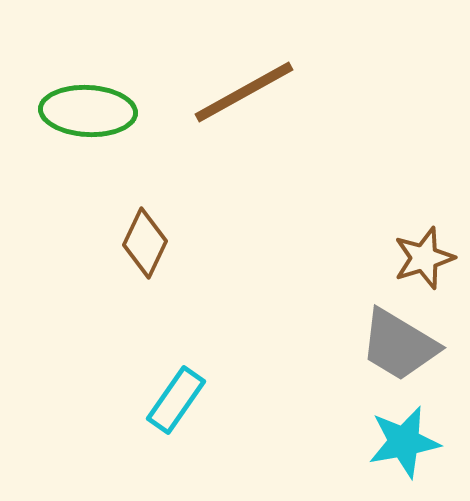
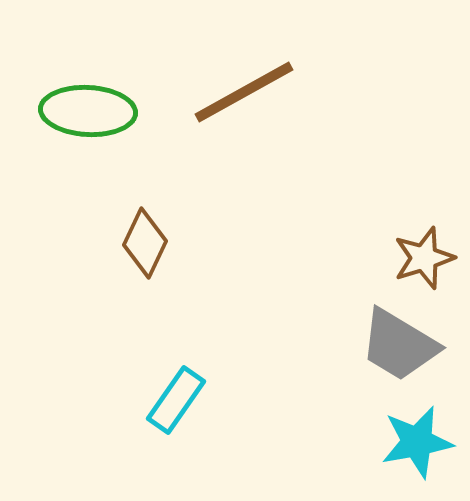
cyan star: moved 13 px right
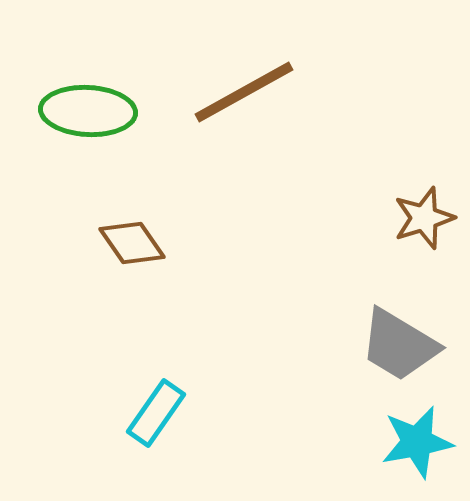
brown diamond: moved 13 px left; rotated 60 degrees counterclockwise
brown star: moved 40 px up
cyan rectangle: moved 20 px left, 13 px down
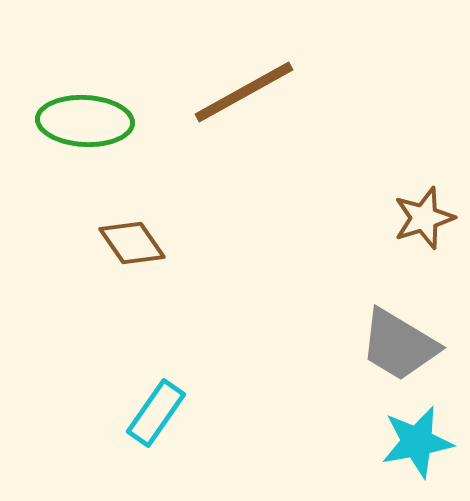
green ellipse: moved 3 px left, 10 px down
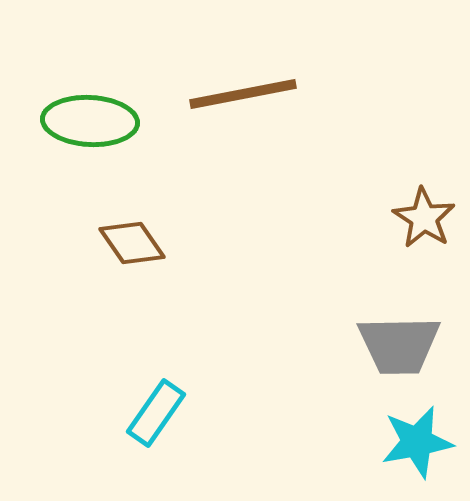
brown line: moved 1 px left, 2 px down; rotated 18 degrees clockwise
green ellipse: moved 5 px right
brown star: rotated 22 degrees counterclockwise
gray trapezoid: rotated 32 degrees counterclockwise
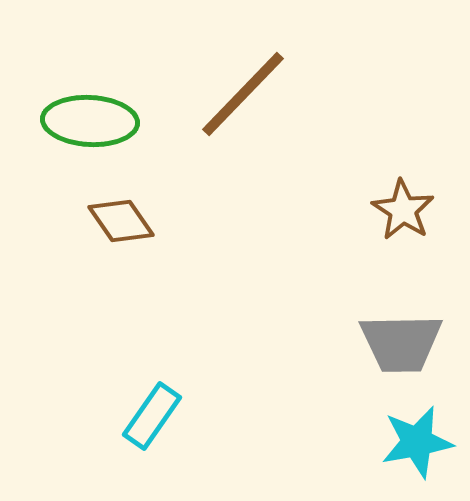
brown line: rotated 35 degrees counterclockwise
brown star: moved 21 px left, 8 px up
brown diamond: moved 11 px left, 22 px up
gray trapezoid: moved 2 px right, 2 px up
cyan rectangle: moved 4 px left, 3 px down
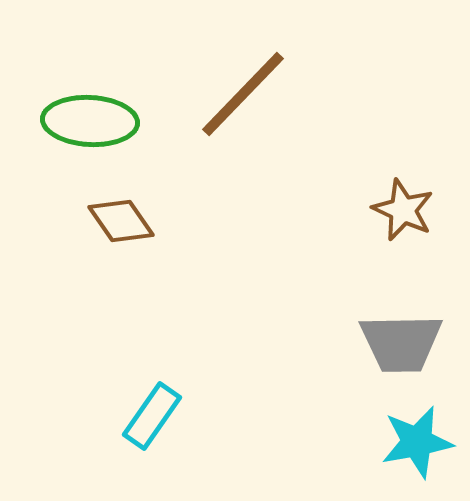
brown star: rotated 8 degrees counterclockwise
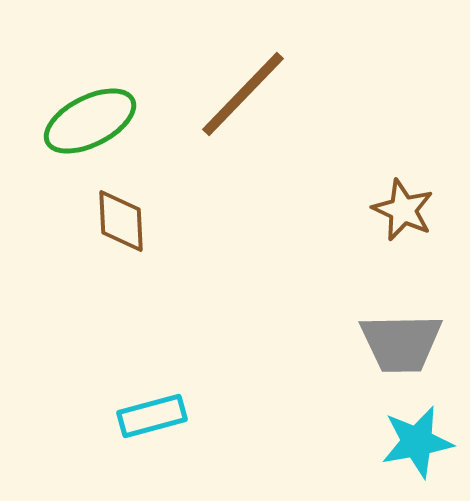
green ellipse: rotated 30 degrees counterclockwise
brown diamond: rotated 32 degrees clockwise
cyan rectangle: rotated 40 degrees clockwise
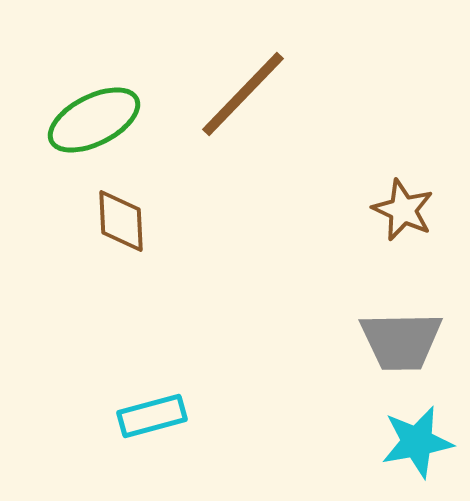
green ellipse: moved 4 px right, 1 px up
gray trapezoid: moved 2 px up
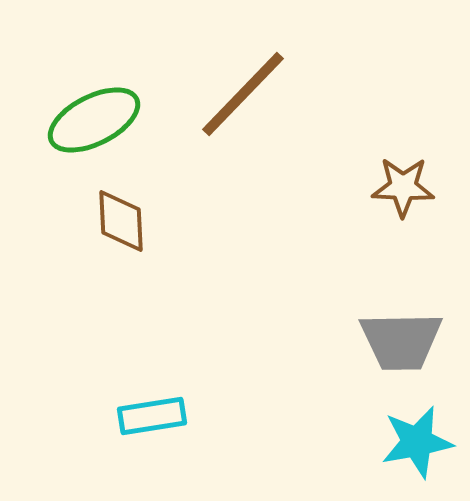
brown star: moved 23 px up; rotated 22 degrees counterclockwise
cyan rectangle: rotated 6 degrees clockwise
